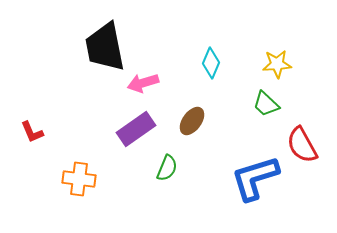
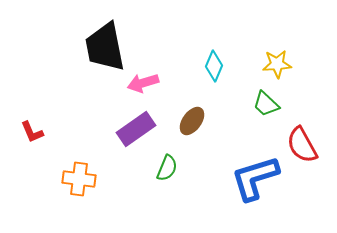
cyan diamond: moved 3 px right, 3 px down
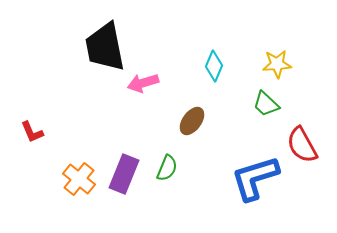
purple rectangle: moved 12 px left, 45 px down; rotated 33 degrees counterclockwise
orange cross: rotated 32 degrees clockwise
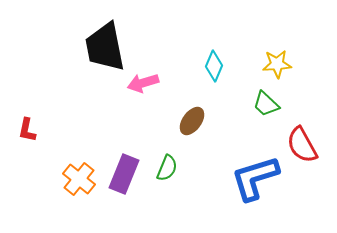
red L-shape: moved 5 px left, 2 px up; rotated 35 degrees clockwise
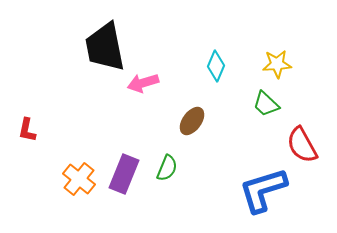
cyan diamond: moved 2 px right
blue L-shape: moved 8 px right, 12 px down
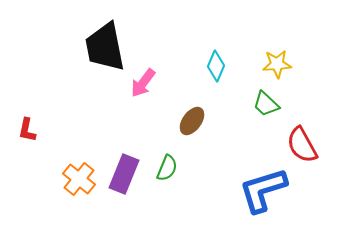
pink arrow: rotated 36 degrees counterclockwise
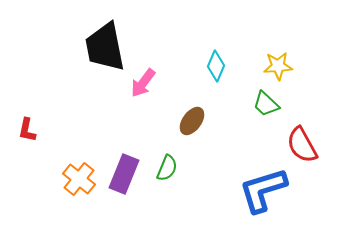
yellow star: moved 1 px right, 2 px down
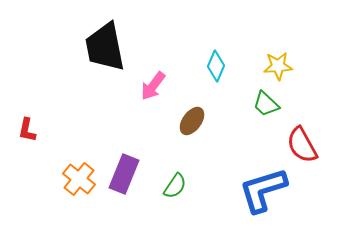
pink arrow: moved 10 px right, 3 px down
green semicircle: moved 8 px right, 18 px down; rotated 12 degrees clockwise
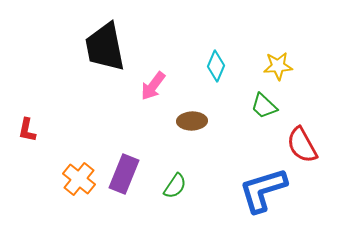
green trapezoid: moved 2 px left, 2 px down
brown ellipse: rotated 52 degrees clockwise
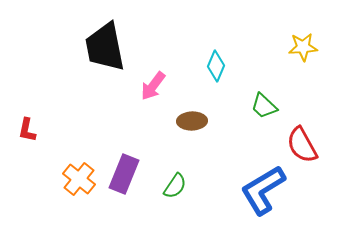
yellow star: moved 25 px right, 19 px up
blue L-shape: rotated 14 degrees counterclockwise
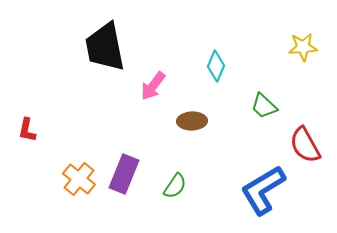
red semicircle: moved 3 px right
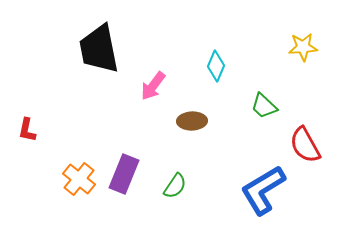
black trapezoid: moved 6 px left, 2 px down
